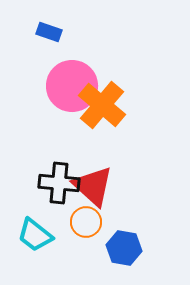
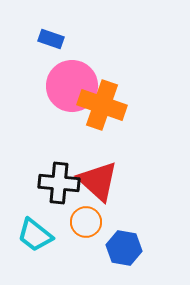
blue rectangle: moved 2 px right, 7 px down
orange cross: rotated 21 degrees counterclockwise
red triangle: moved 5 px right, 5 px up
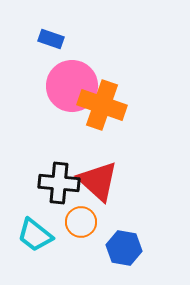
orange circle: moved 5 px left
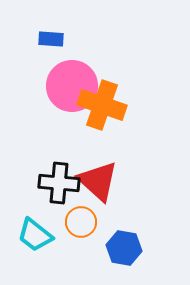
blue rectangle: rotated 15 degrees counterclockwise
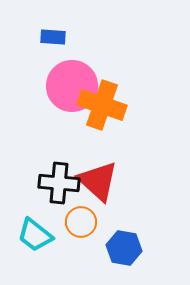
blue rectangle: moved 2 px right, 2 px up
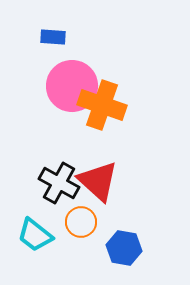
black cross: rotated 24 degrees clockwise
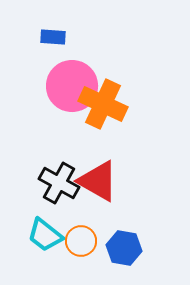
orange cross: moved 1 px right, 1 px up; rotated 6 degrees clockwise
red triangle: rotated 12 degrees counterclockwise
orange circle: moved 19 px down
cyan trapezoid: moved 10 px right
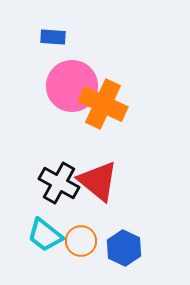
red triangle: rotated 9 degrees clockwise
blue hexagon: rotated 16 degrees clockwise
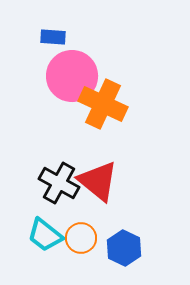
pink circle: moved 10 px up
orange circle: moved 3 px up
